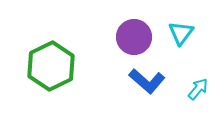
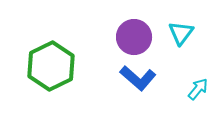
blue L-shape: moved 9 px left, 3 px up
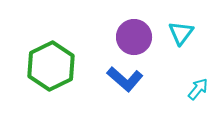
blue L-shape: moved 13 px left, 1 px down
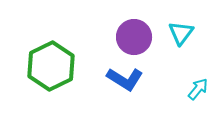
blue L-shape: rotated 9 degrees counterclockwise
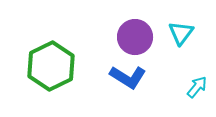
purple circle: moved 1 px right
blue L-shape: moved 3 px right, 2 px up
cyan arrow: moved 1 px left, 2 px up
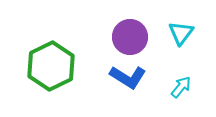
purple circle: moved 5 px left
cyan arrow: moved 16 px left
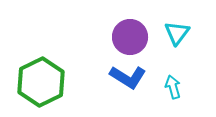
cyan triangle: moved 4 px left
green hexagon: moved 10 px left, 16 px down
cyan arrow: moved 8 px left; rotated 55 degrees counterclockwise
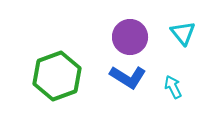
cyan triangle: moved 6 px right; rotated 16 degrees counterclockwise
green hexagon: moved 16 px right, 6 px up; rotated 6 degrees clockwise
cyan arrow: rotated 10 degrees counterclockwise
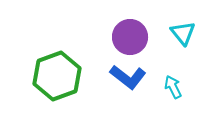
blue L-shape: rotated 6 degrees clockwise
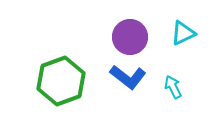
cyan triangle: rotated 44 degrees clockwise
green hexagon: moved 4 px right, 5 px down
